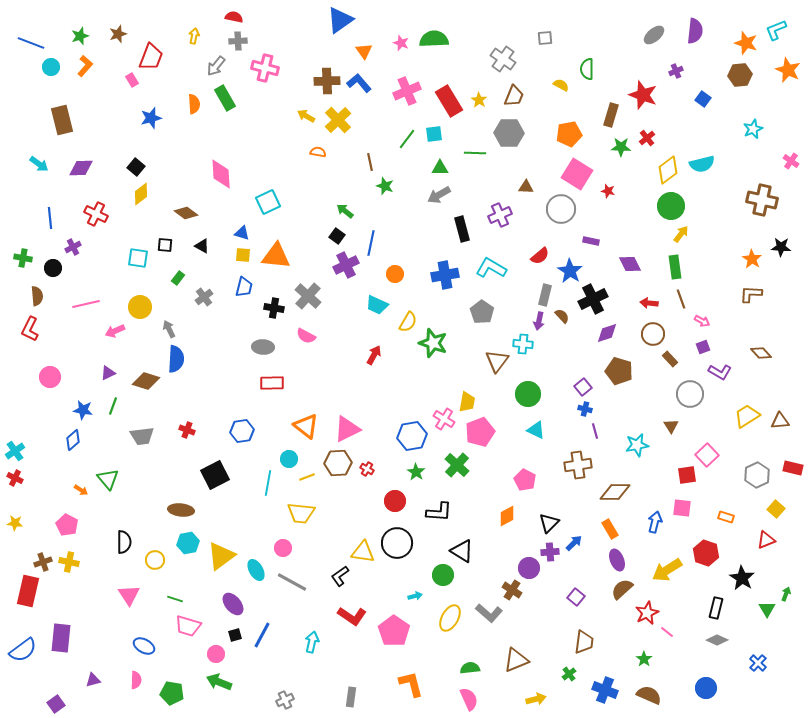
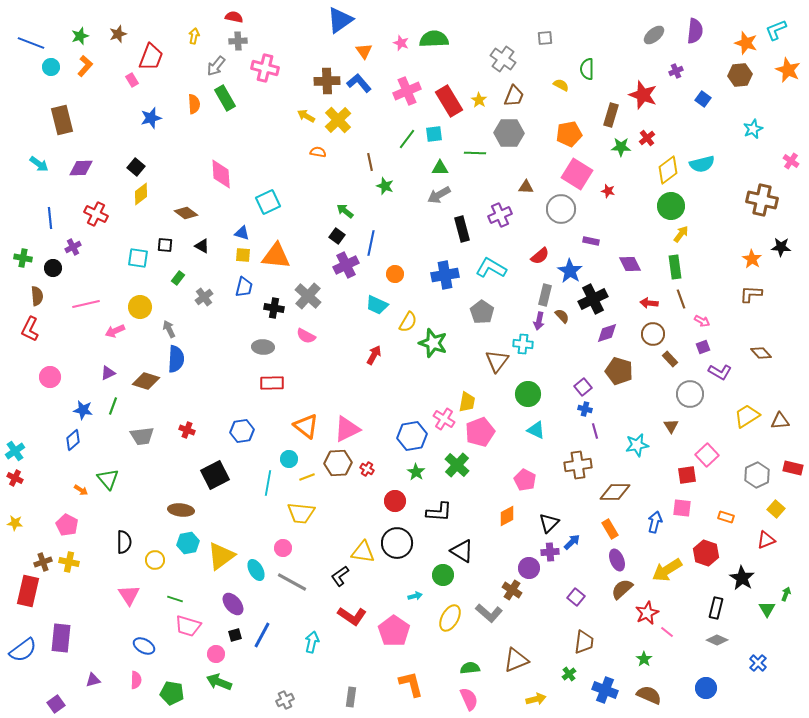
blue arrow at (574, 543): moved 2 px left, 1 px up
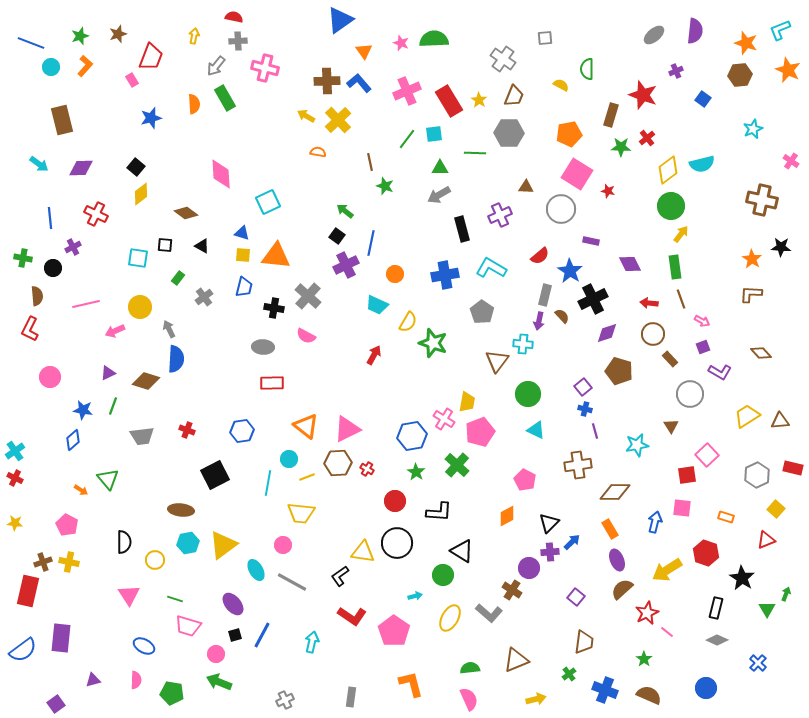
cyan L-shape at (776, 30): moved 4 px right
pink circle at (283, 548): moved 3 px up
yellow triangle at (221, 556): moved 2 px right, 11 px up
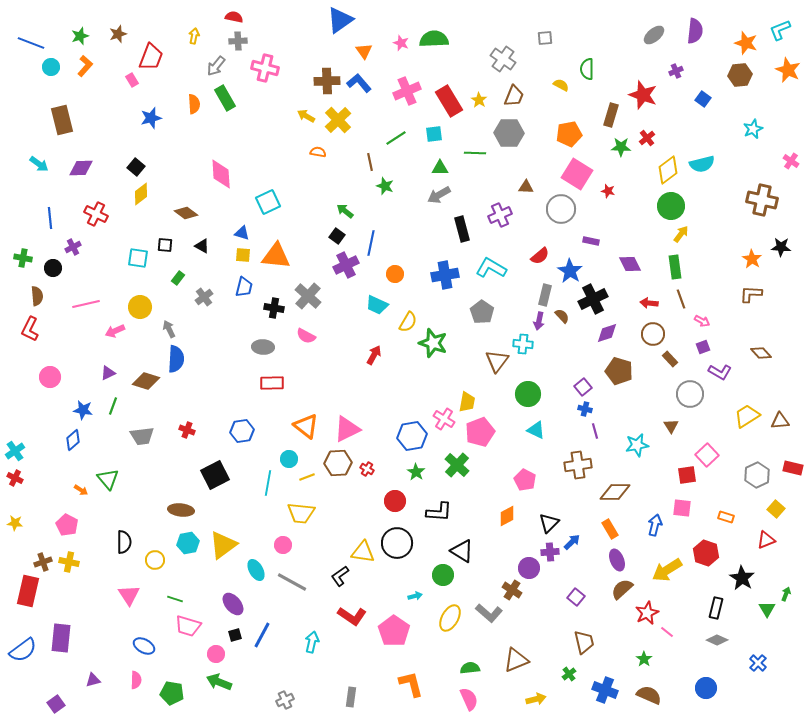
green line at (407, 139): moved 11 px left, 1 px up; rotated 20 degrees clockwise
blue arrow at (655, 522): moved 3 px down
brown trapezoid at (584, 642): rotated 20 degrees counterclockwise
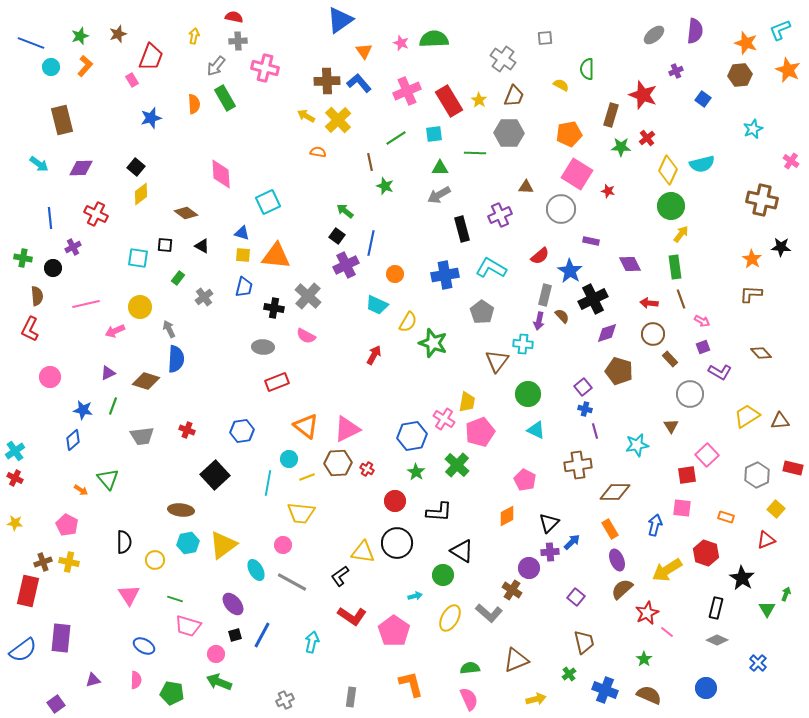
yellow diamond at (668, 170): rotated 28 degrees counterclockwise
red rectangle at (272, 383): moved 5 px right, 1 px up; rotated 20 degrees counterclockwise
black square at (215, 475): rotated 16 degrees counterclockwise
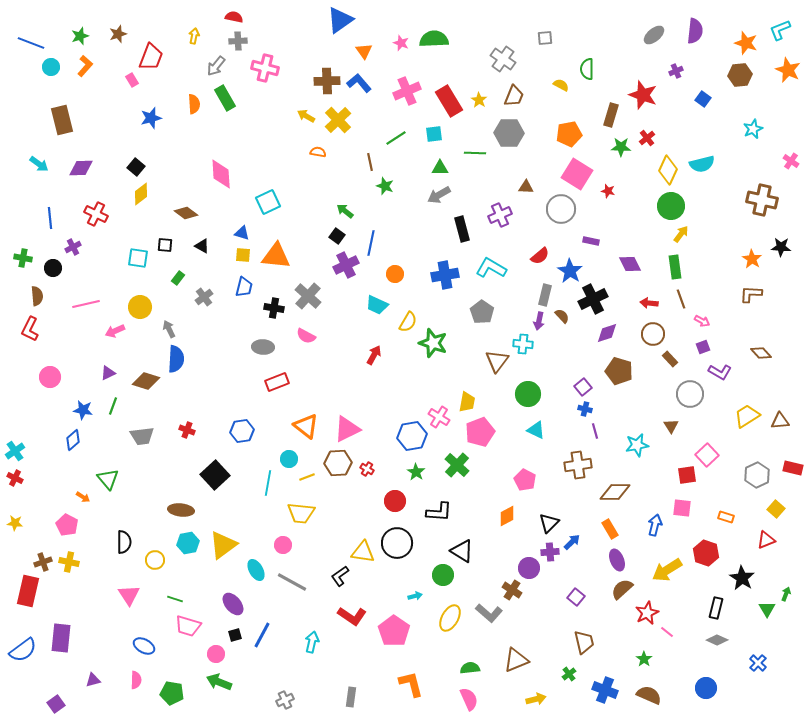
pink cross at (444, 419): moved 5 px left, 2 px up
orange arrow at (81, 490): moved 2 px right, 7 px down
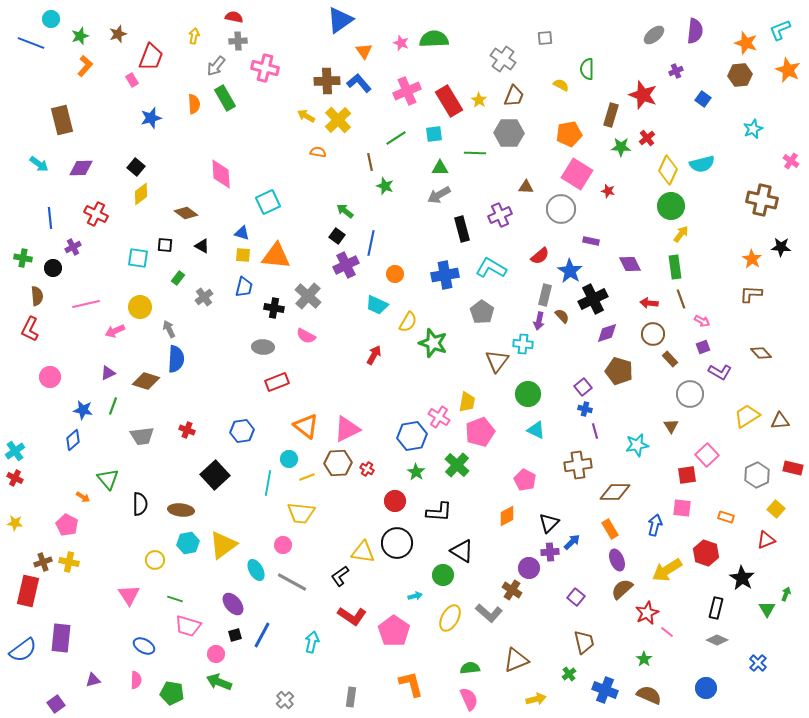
cyan circle at (51, 67): moved 48 px up
black semicircle at (124, 542): moved 16 px right, 38 px up
gray cross at (285, 700): rotated 18 degrees counterclockwise
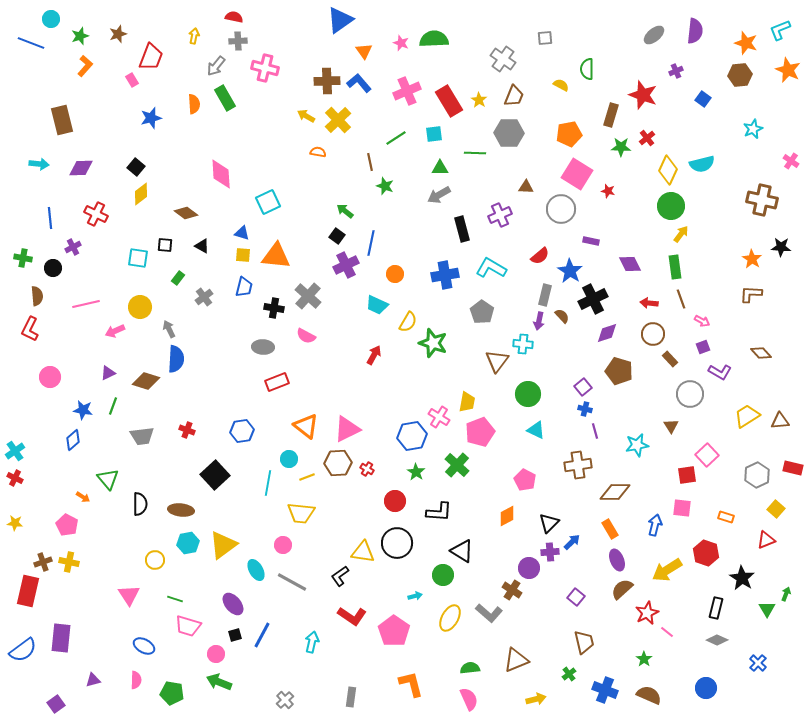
cyan arrow at (39, 164): rotated 30 degrees counterclockwise
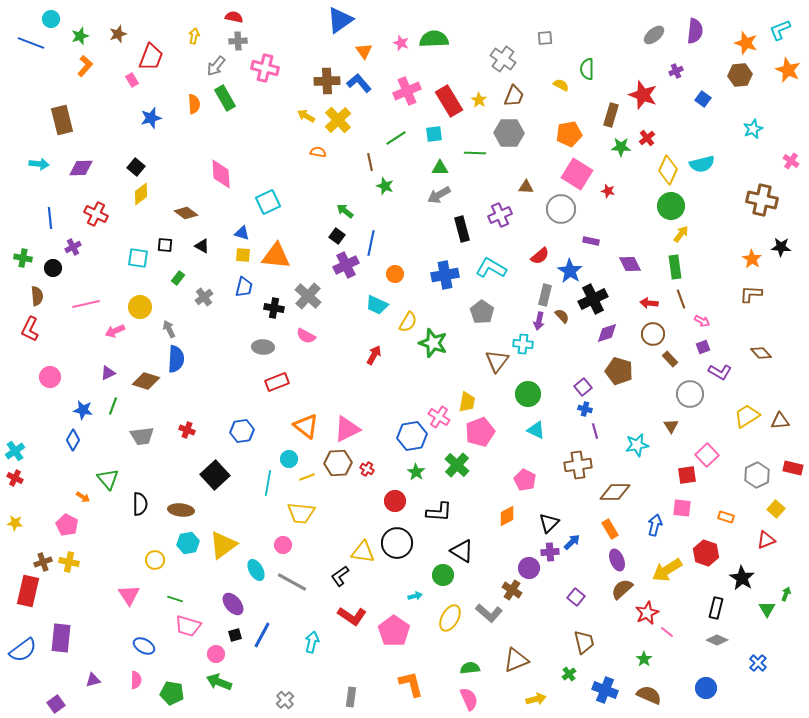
blue diamond at (73, 440): rotated 20 degrees counterclockwise
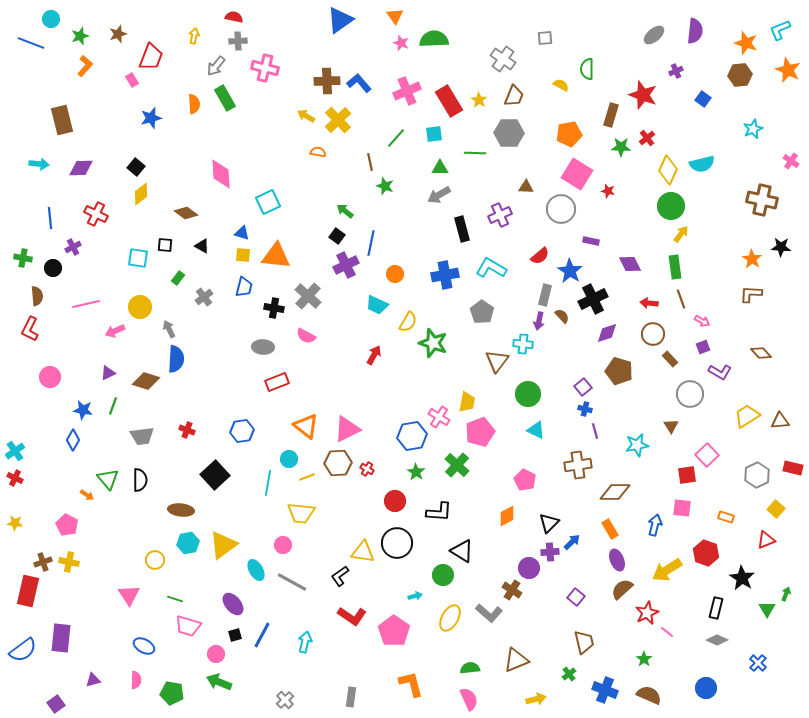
orange triangle at (364, 51): moved 31 px right, 35 px up
green line at (396, 138): rotated 15 degrees counterclockwise
orange arrow at (83, 497): moved 4 px right, 2 px up
black semicircle at (140, 504): moved 24 px up
cyan arrow at (312, 642): moved 7 px left
